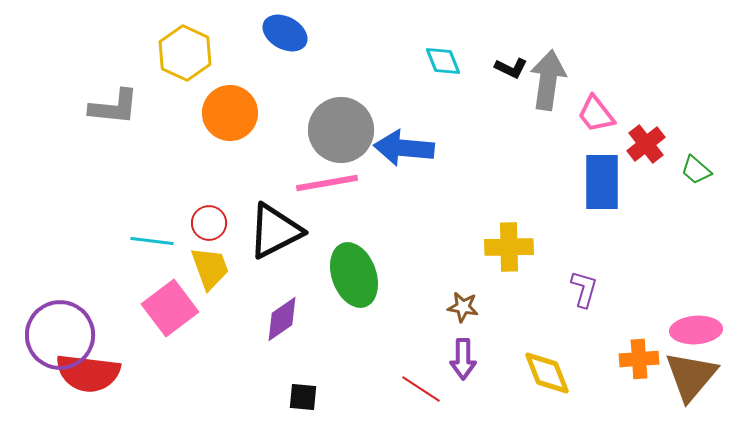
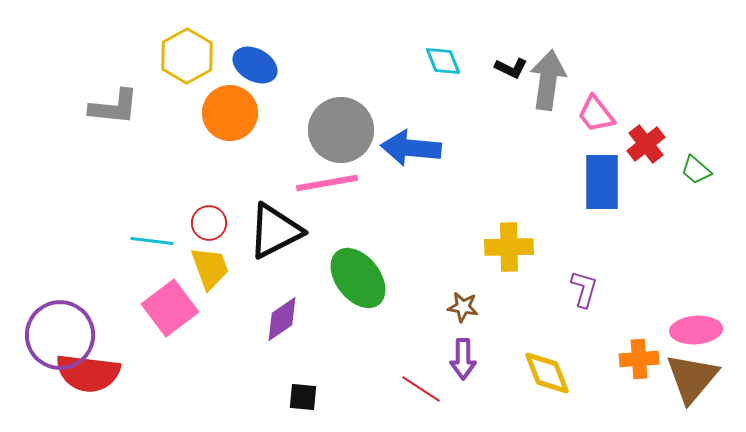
blue ellipse: moved 30 px left, 32 px down
yellow hexagon: moved 2 px right, 3 px down; rotated 6 degrees clockwise
blue arrow: moved 7 px right
green ellipse: moved 4 px right, 3 px down; rotated 18 degrees counterclockwise
brown triangle: moved 1 px right, 2 px down
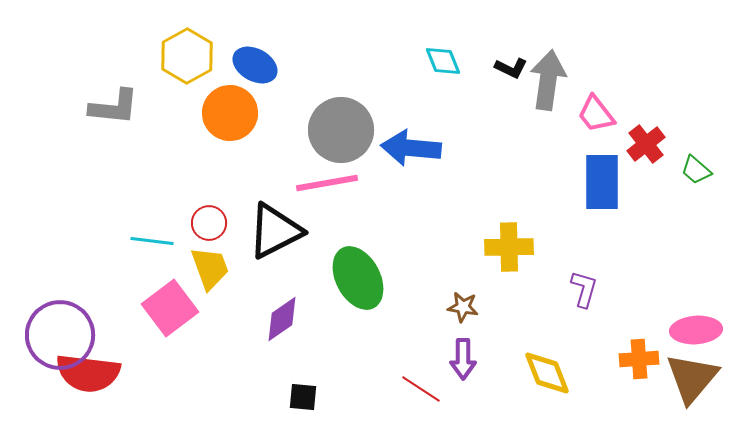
green ellipse: rotated 10 degrees clockwise
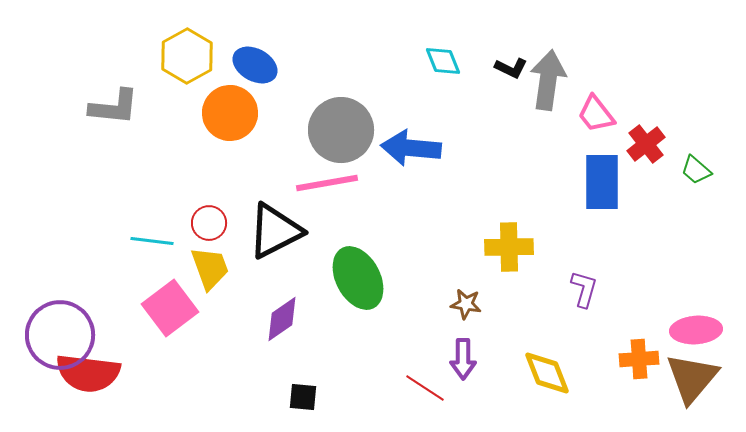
brown star: moved 3 px right, 3 px up
red line: moved 4 px right, 1 px up
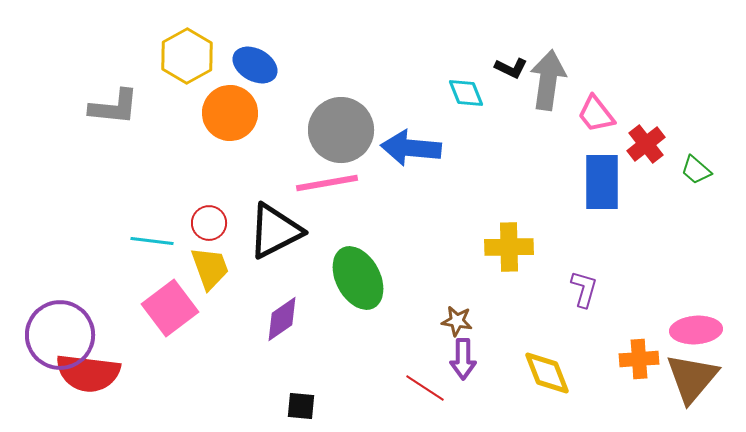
cyan diamond: moved 23 px right, 32 px down
brown star: moved 9 px left, 17 px down
black square: moved 2 px left, 9 px down
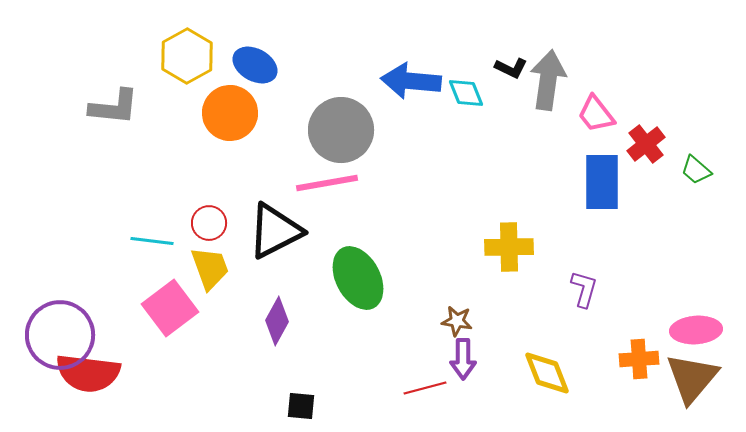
blue arrow: moved 67 px up
purple diamond: moved 5 px left, 2 px down; rotated 27 degrees counterclockwise
red line: rotated 48 degrees counterclockwise
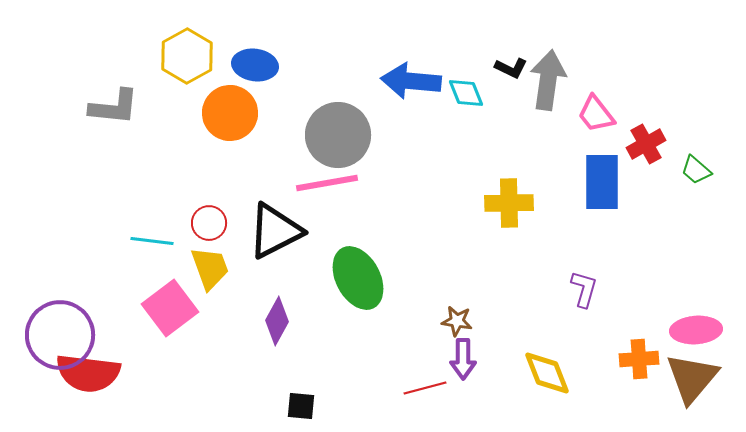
blue ellipse: rotated 21 degrees counterclockwise
gray circle: moved 3 px left, 5 px down
red cross: rotated 9 degrees clockwise
yellow cross: moved 44 px up
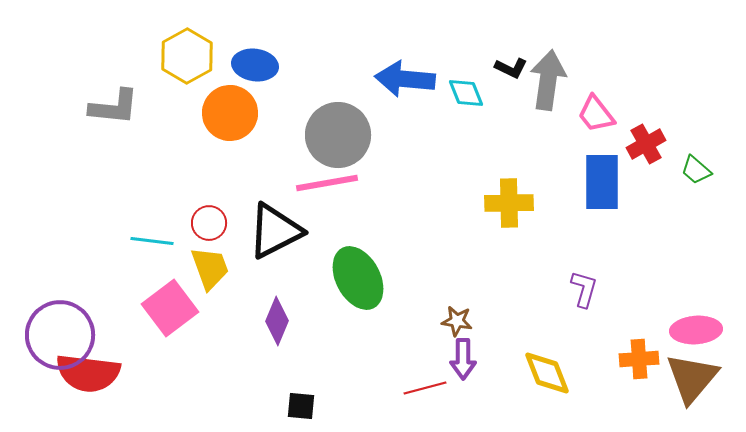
blue arrow: moved 6 px left, 2 px up
purple diamond: rotated 6 degrees counterclockwise
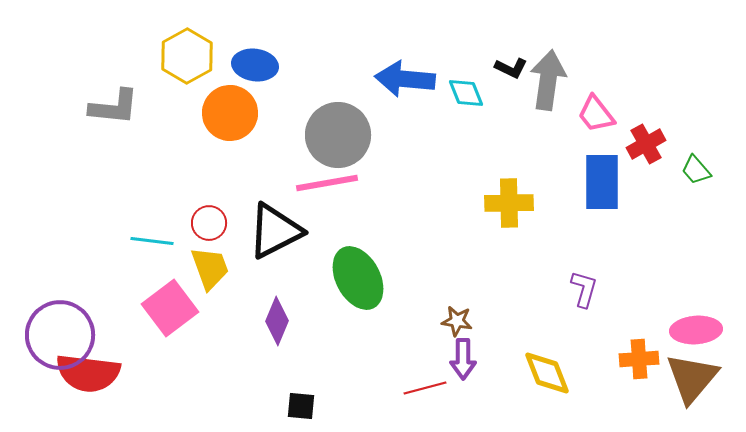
green trapezoid: rotated 8 degrees clockwise
